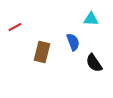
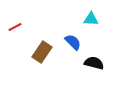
blue semicircle: rotated 24 degrees counterclockwise
brown rectangle: rotated 20 degrees clockwise
black semicircle: rotated 138 degrees clockwise
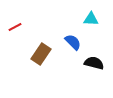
brown rectangle: moved 1 px left, 2 px down
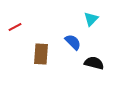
cyan triangle: rotated 49 degrees counterclockwise
brown rectangle: rotated 30 degrees counterclockwise
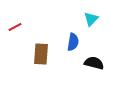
blue semicircle: rotated 54 degrees clockwise
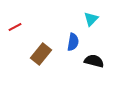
brown rectangle: rotated 35 degrees clockwise
black semicircle: moved 2 px up
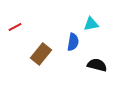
cyan triangle: moved 5 px down; rotated 35 degrees clockwise
black semicircle: moved 3 px right, 4 px down
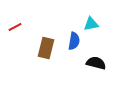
blue semicircle: moved 1 px right, 1 px up
brown rectangle: moved 5 px right, 6 px up; rotated 25 degrees counterclockwise
black semicircle: moved 1 px left, 2 px up
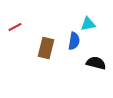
cyan triangle: moved 3 px left
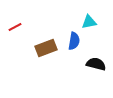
cyan triangle: moved 1 px right, 2 px up
brown rectangle: rotated 55 degrees clockwise
black semicircle: moved 1 px down
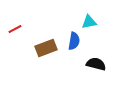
red line: moved 2 px down
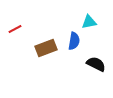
black semicircle: rotated 12 degrees clockwise
